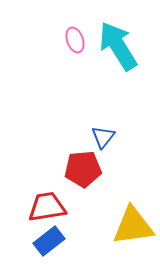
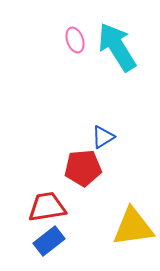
cyan arrow: moved 1 px left, 1 px down
blue triangle: rotated 20 degrees clockwise
red pentagon: moved 1 px up
yellow triangle: moved 1 px down
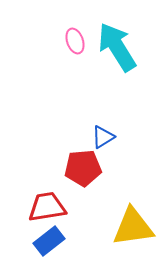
pink ellipse: moved 1 px down
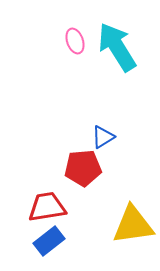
yellow triangle: moved 2 px up
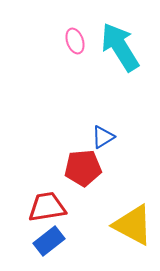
cyan arrow: moved 3 px right
yellow triangle: rotated 36 degrees clockwise
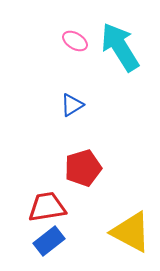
pink ellipse: rotated 40 degrees counterclockwise
blue triangle: moved 31 px left, 32 px up
red pentagon: rotated 12 degrees counterclockwise
yellow triangle: moved 2 px left, 7 px down
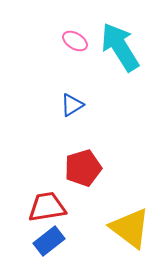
yellow triangle: moved 1 px left, 4 px up; rotated 9 degrees clockwise
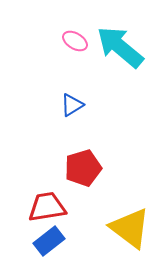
cyan arrow: rotated 18 degrees counterclockwise
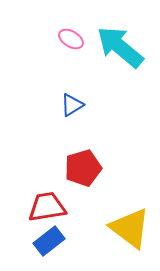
pink ellipse: moved 4 px left, 2 px up
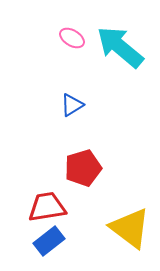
pink ellipse: moved 1 px right, 1 px up
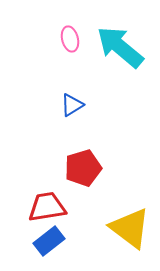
pink ellipse: moved 2 px left, 1 px down; rotated 45 degrees clockwise
